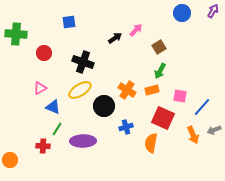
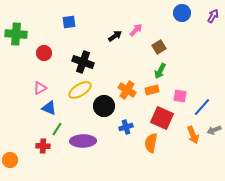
purple arrow: moved 5 px down
black arrow: moved 2 px up
blue triangle: moved 4 px left, 1 px down
red square: moved 1 px left
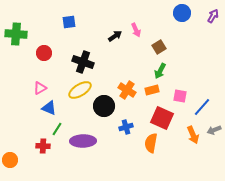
pink arrow: rotated 112 degrees clockwise
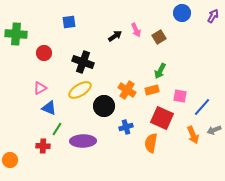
brown square: moved 10 px up
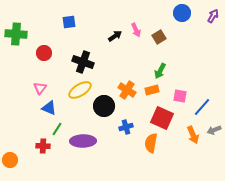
pink triangle: rotated 24 degrees counterclockwise
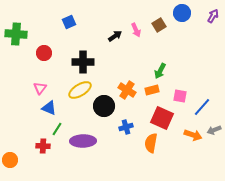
blue square: rotated 16 degrees counterclockwise
brown square: moved 12 px up
black cross: rotated 20 degrees counterclockwise
orange arrow: rotated 48 degrees counterclockwise
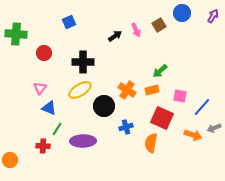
green arrow: rotated 21 degrees clockwise
gray arrow: moved 2 px up
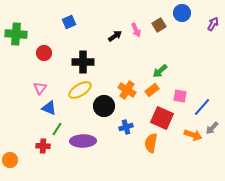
purple arrow: moved 8 px down
orange rectangle: rotated 24 degrees counterclockwise
gray arrow: moved 2 px left; rotated 24 degrees counterclockwise
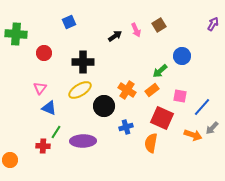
blue circle: moved 43 px down
green line: moved 1 px left, 3 px down
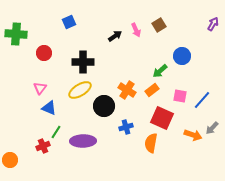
blue line: moved 7 px up
red cross: rotated 24 degrees counterclockwise
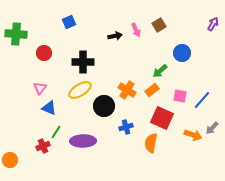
black arrow: rotated 24 degrees clockwise
blue circle: moved 3 px up
